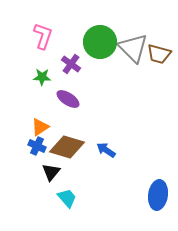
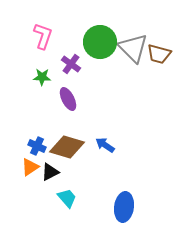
purple ellipse: rotated 30 degrees clockwise
orange triangle: moved 10 px left, 40 px down
blue arrow: moved 1 px left, 5 px up
black triangle: moved 1 px left; rotated 24 degrees clockwise
blue ellipse: moved 34 px left, 12 px down
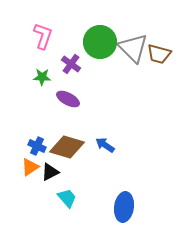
purple ellipse: rotated 35 degrees counterclockwise
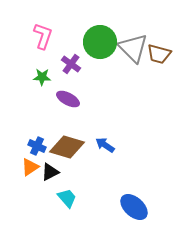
blue ellipse: moved 10 px right; rotated 56 degrees counterclockwise
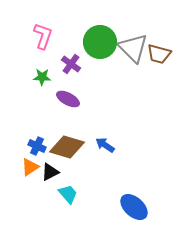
cyan trapezoid: moved 1 px right, 4 px up
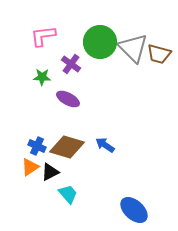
pink L-shape: rotated 116 degrees counterclockwise
blue ellipse: moved 3 px down
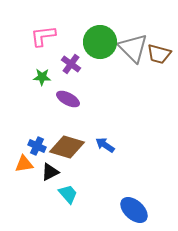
orange triangle: moved 6 px left, 3 px up; rotated 24 degrees clockwise
